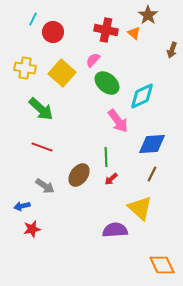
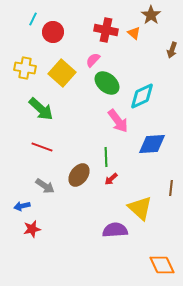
brown star: moved 3 px right
brown line: moved 19 px right, 14 px down; rotated 21 degrees counterclockwise
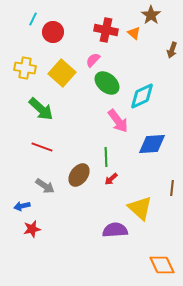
brown line: moved 1 px right
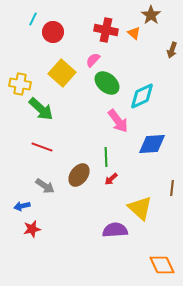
yellow cross: moved 5 px left, 16 px down
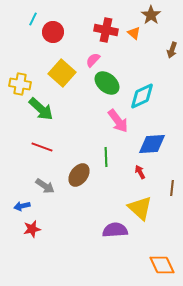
red arrow: moved 29 px right, 7 px up; rotated 104 degrees clockwise
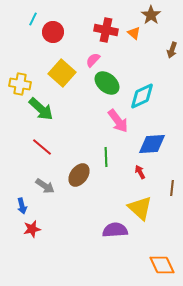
red line: rotated 20 degrees clockwise
blue arrow: rotated 91 degrees counterclockwise
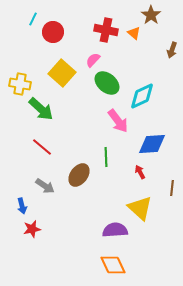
orange diamond: moved 49 px left
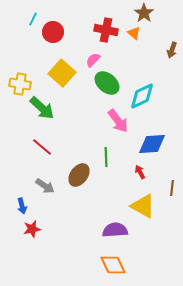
brown star: moved 7 px left, 2 px up
green arrow: moved 1 px right, 1 px up
yellow triangle: moved 3 px right, 2 px up; rotated 12 degrees counterclockwise
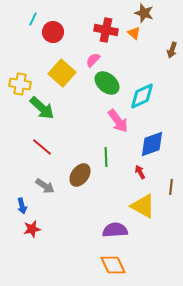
brown star: rotated 18 degrees counterclockwise
blue diamond: rotated 16 degrees counterclockwise
brown ellipse: moved 1 px right
brown line: moved 1 px left, 1 px up
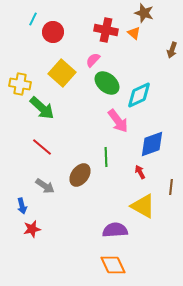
cyan diamond: moved 3 px left, 1 px up
